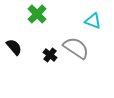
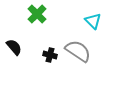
cyan triangle: rotated 24 degrees clockwise
gray semicircle: moved 2 px right, 3 px down
black cross: rotated 24 degrees counterclockwise
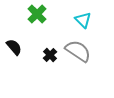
cyan triangle: moved 10 px left, 1 px up
black cross: rotated 32 degrees clockwise
